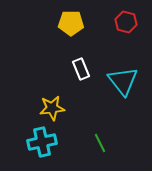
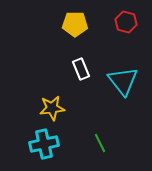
yellow pentagon: moved 4 px right, 1 px down
cyan cross: moved 2 px right, 2 px down
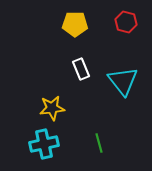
green line: moved 1 px left; rotated 12 degrees clockwise
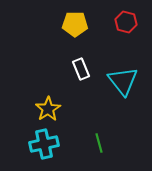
yellow star: moved 4 px left, 1 px down; rotated 25 degrees counterclockwise
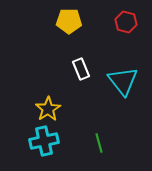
yellow pentagon: moved 6 px left, 3 px up
cyan cross: moved 3 px up
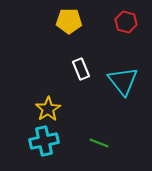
green line: rotated 54 degrees counterclockwise
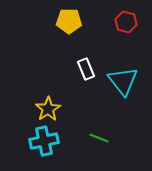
white rectangle: moved 5 px right
green line: moved 5 px up
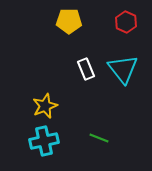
red hexagon: rotated 10 degrees clockwise
cyan triangle: moved 12 px up
yellow star: moved 3 px left, 3 px up; rotated 10 degrees clockwise
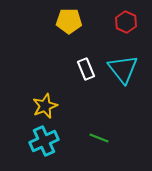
cyan cross: rotated 12 degrees counterclockwise
